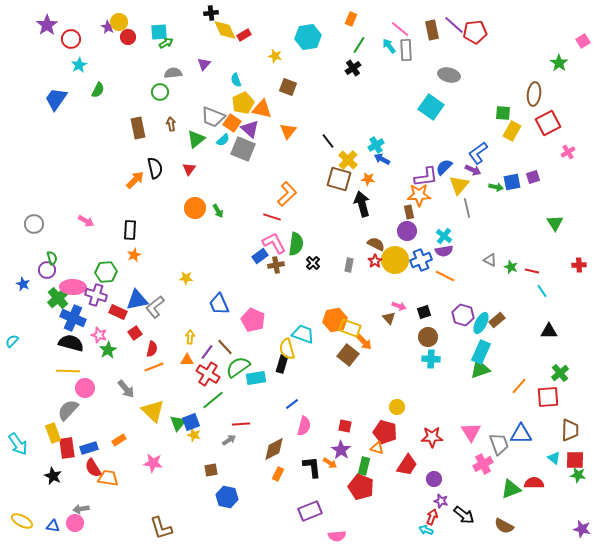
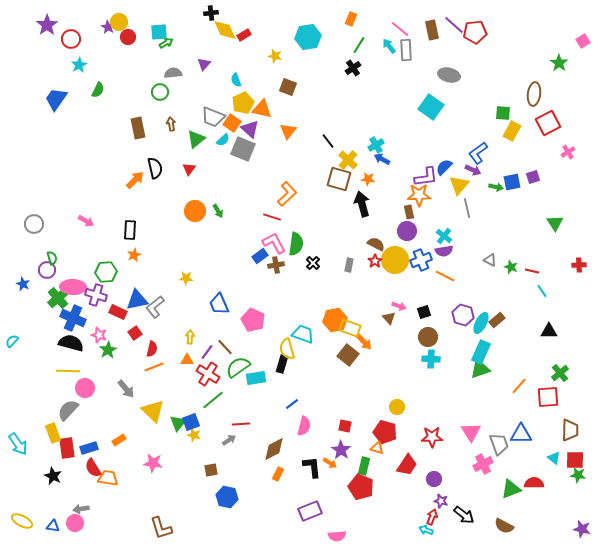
orange circle at (195, 208): moved 3 px down
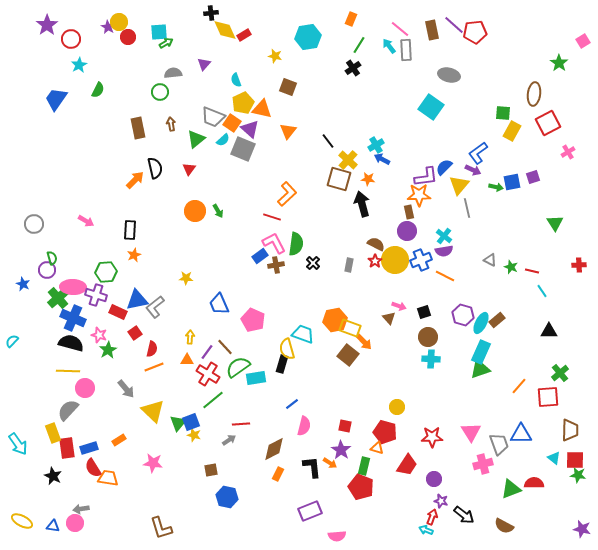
pink cross at (483, 464): rotated 12 degrees clockwise
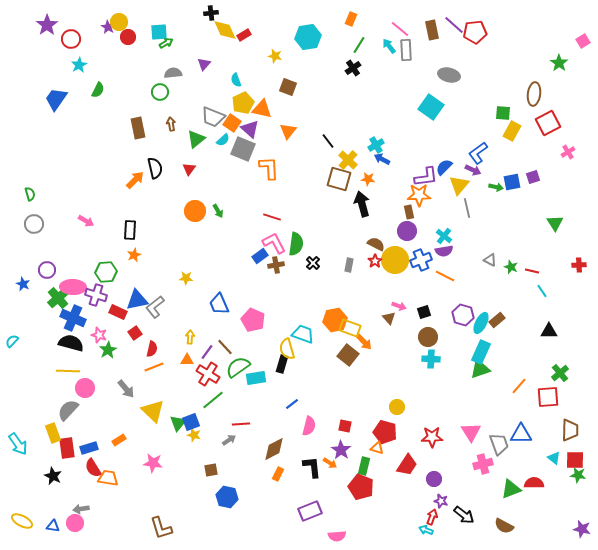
orange L-shape at (287, 194): moved 18 px left, 26 px up; rotated 50 degrees counterclockwise
green semicircle at (52, 258): moved 22 px left, 64 px up
pink semicircle at (304, 426): moved 5 px right
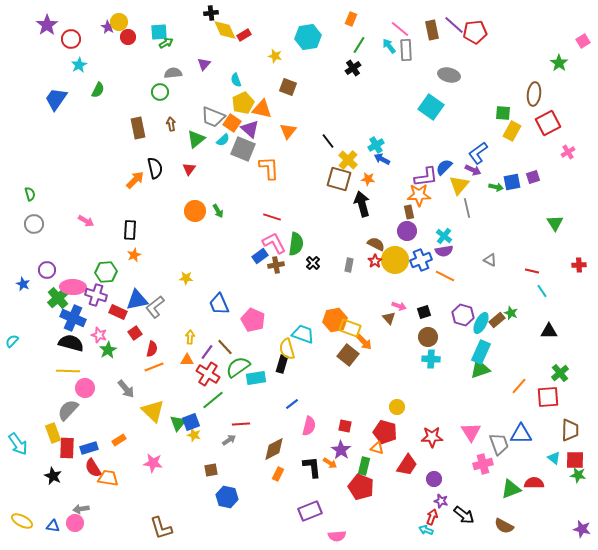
green star at (511, 267): moved 46 px down
red rectangle at (67, 448): rotated 10 degrees clockwise
